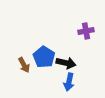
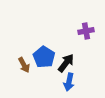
black arrow: rotated 66 degrees counterclockwise
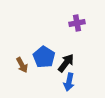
purple cross: moved 9 px left, 8 px up
brown arrow: moved 2 px left
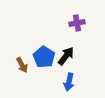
black arrow: moved 7 px up
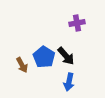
black arrow: rotated 102 degrees clockwise
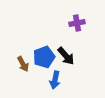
blue pentagon: rotated 20 degrees clockwise
brown arrow: moved 1 px right, 1 px up
blue arrow: moved 14 px left, 2 px up
